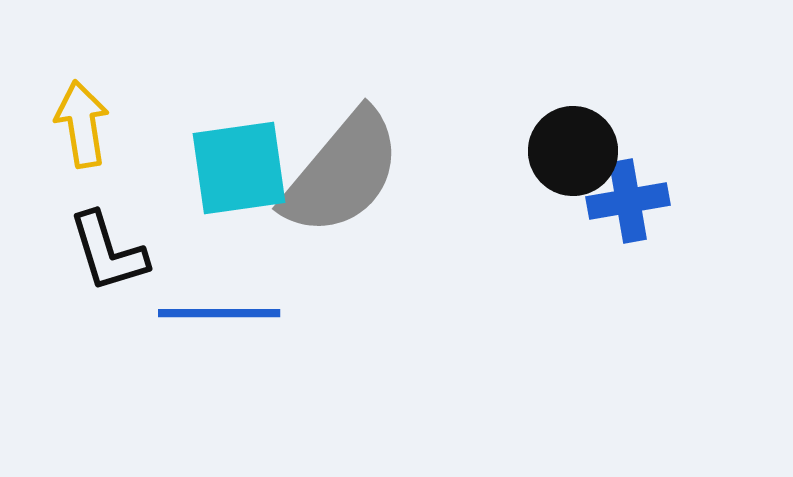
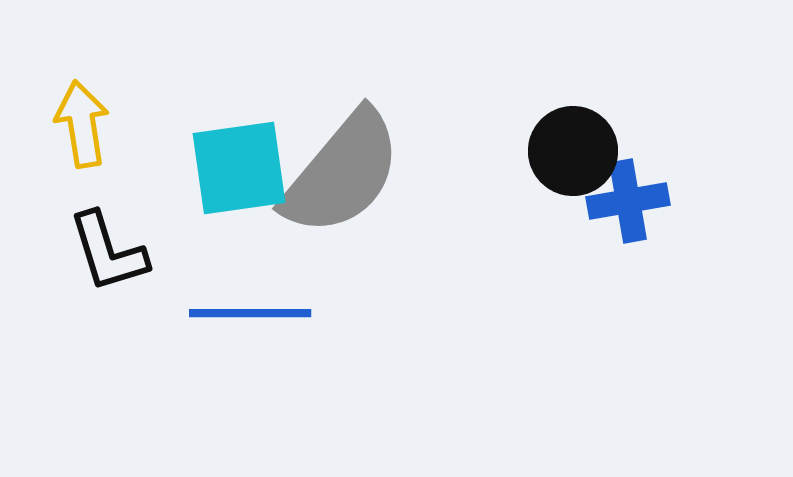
blue line: moved 31 px right
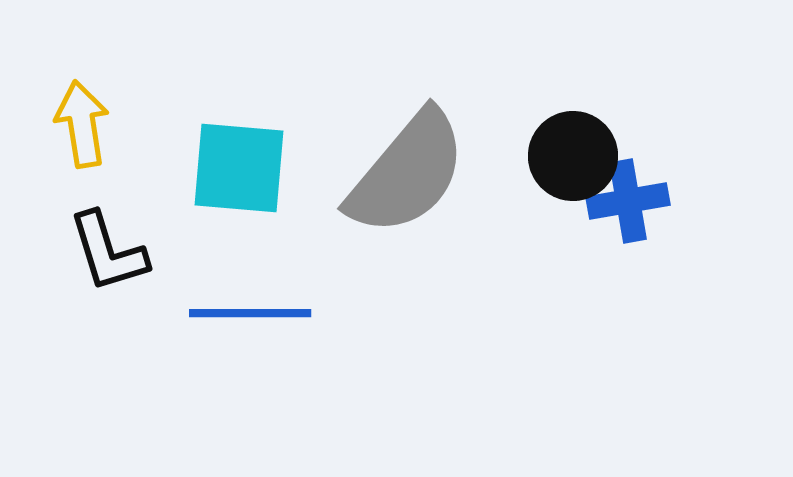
black circle: moved 5 px down
cyan square: rotated 13 degrees clockwise
gray semicircle: moved 65 px right
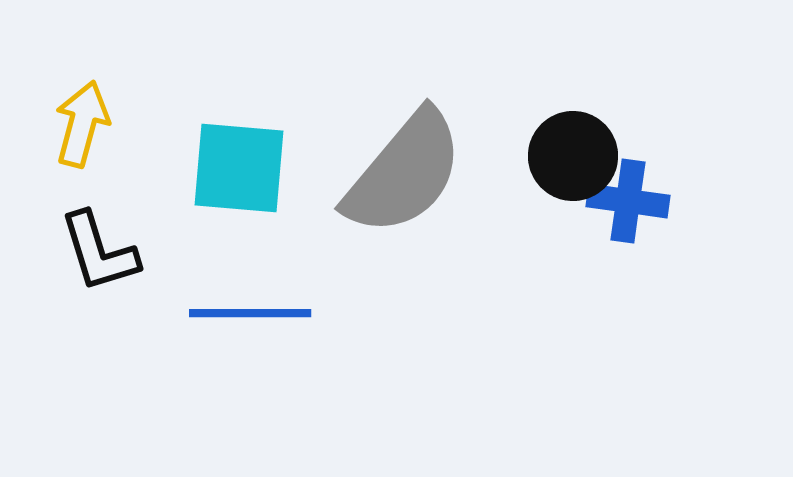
yellow arrow: rotated 24 degrees clockwise
gray semicircle: moved 3 px left
blue cross: rotated 18 degrees clockwise
black L-shape: moved 9 px left
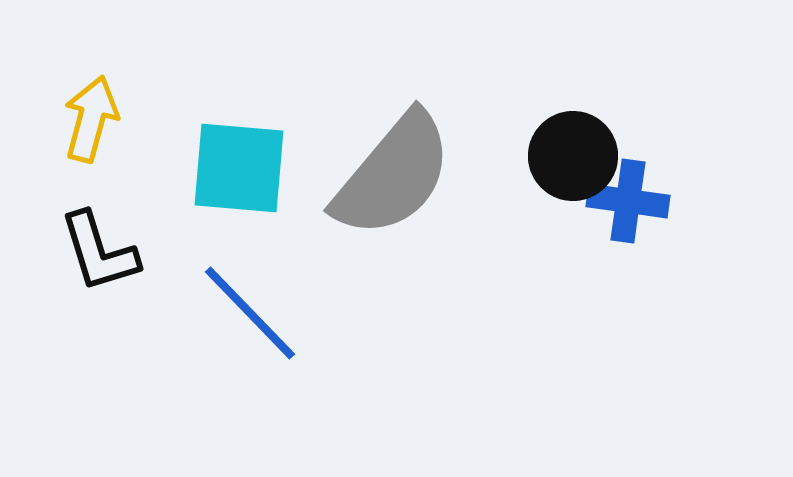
yellow arrow: moved 9 px right, 5 px up
gray semicircle: moved 11 px left, 2 px down
blue line: rotated 46 degrees clockwise
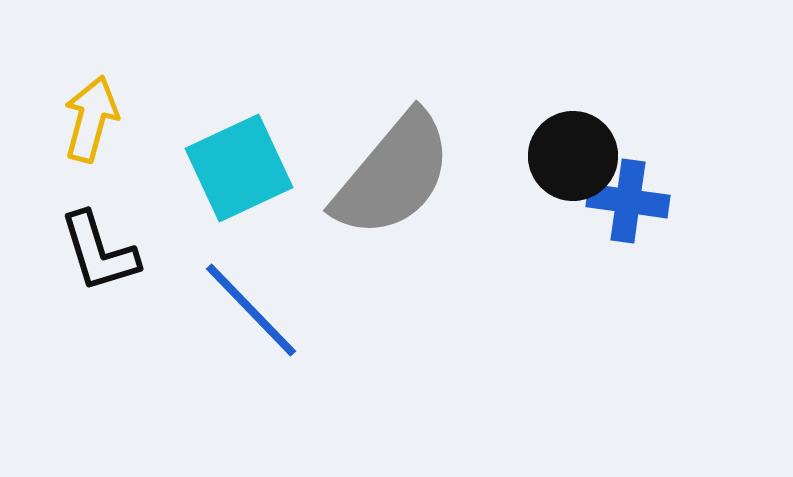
cyan square: rotated 30 degrees counterclockwise
blue line: moved 1 px right, 3 px up
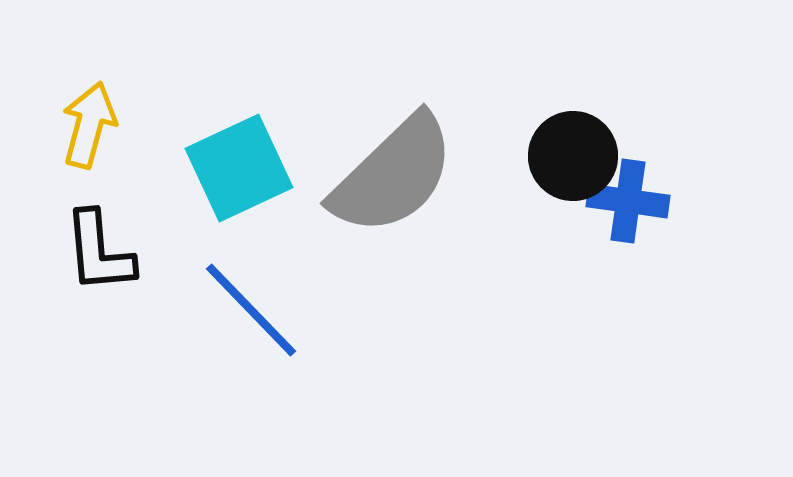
yellow arrow: moved 2 px left, 6 px down
gray semicircle: rotated 6 degrees clockwise
black L-shape: rotated 12 degrees clockwise
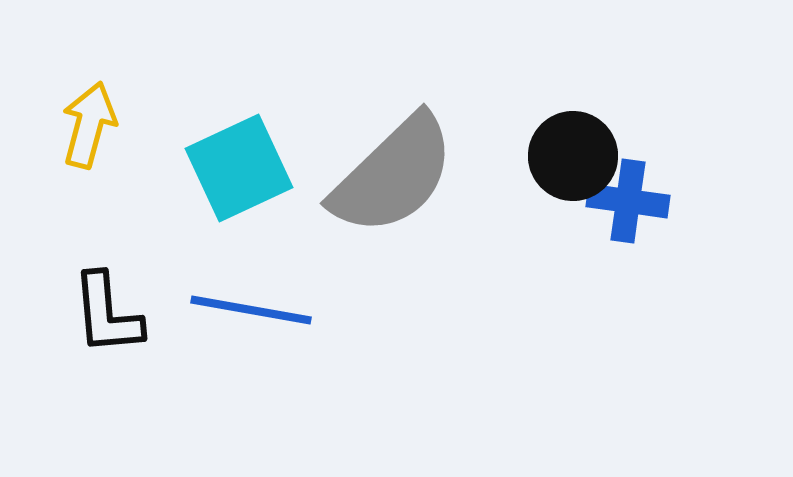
black L-shape: moved 8 px right, 62 px down
blue line: rotated 36 degrees counterclockwise
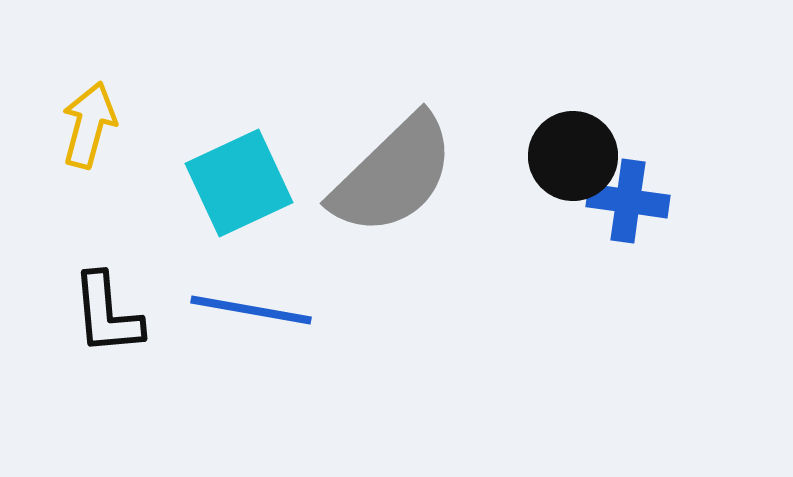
cyan square: moved 15 px down
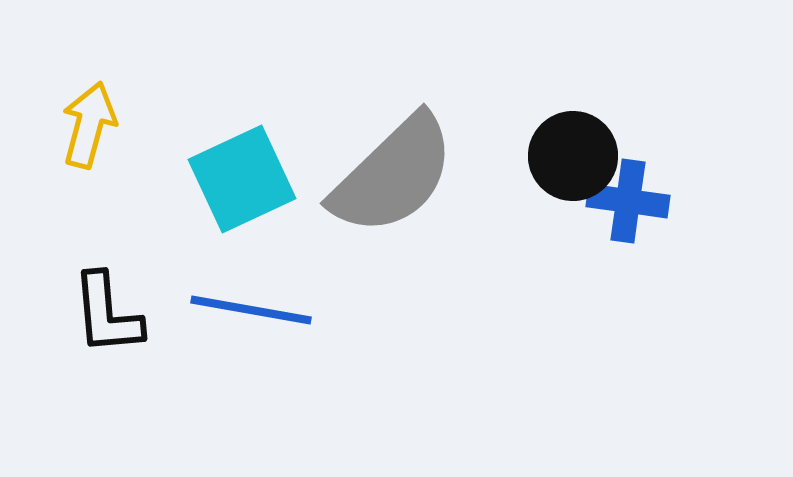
cyan square: moved 3 px right, 4 px up
